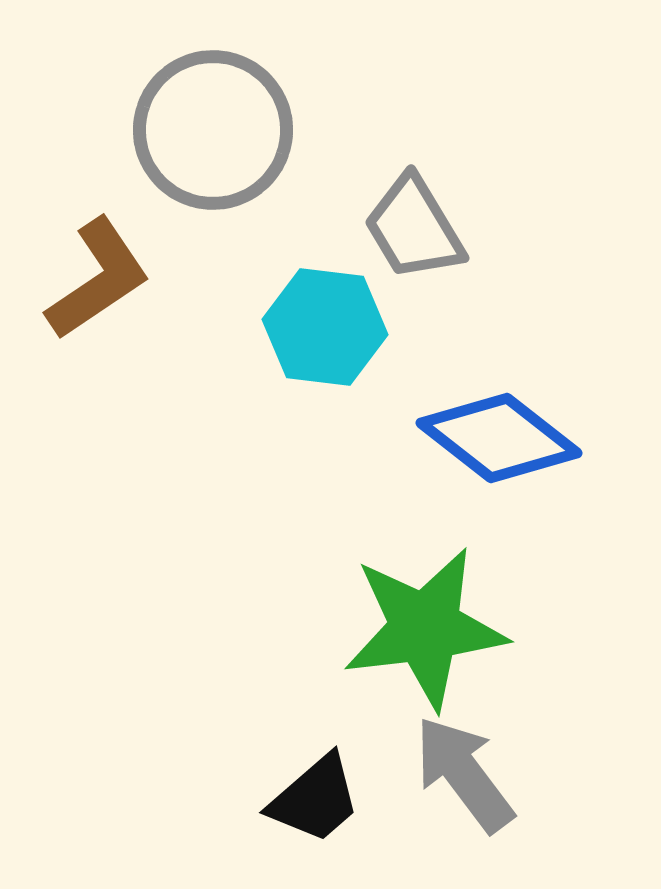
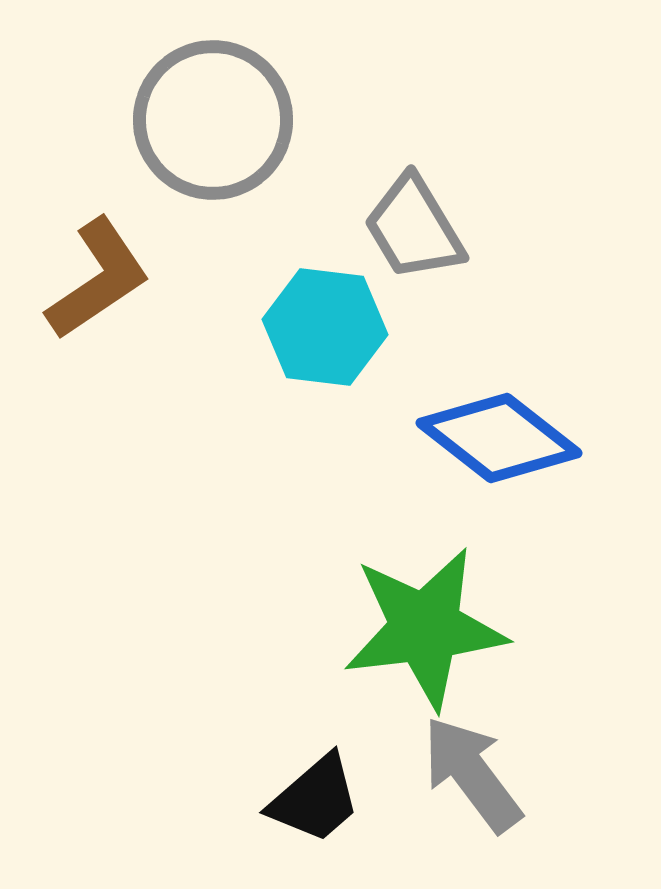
gray circle: moved 10 px up
gray arrow: moved 8 px right
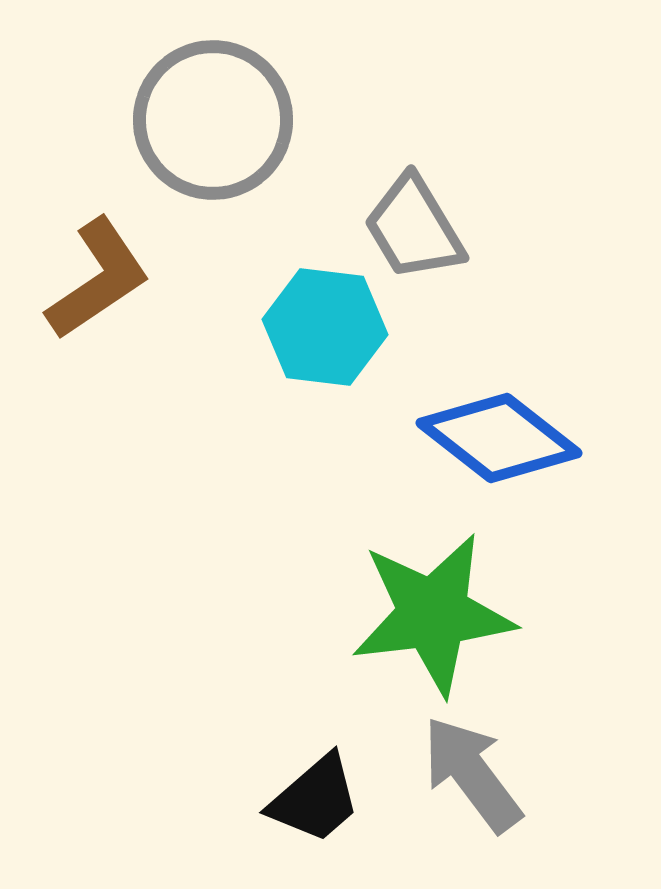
green star: moved 8 px right, 14 px up
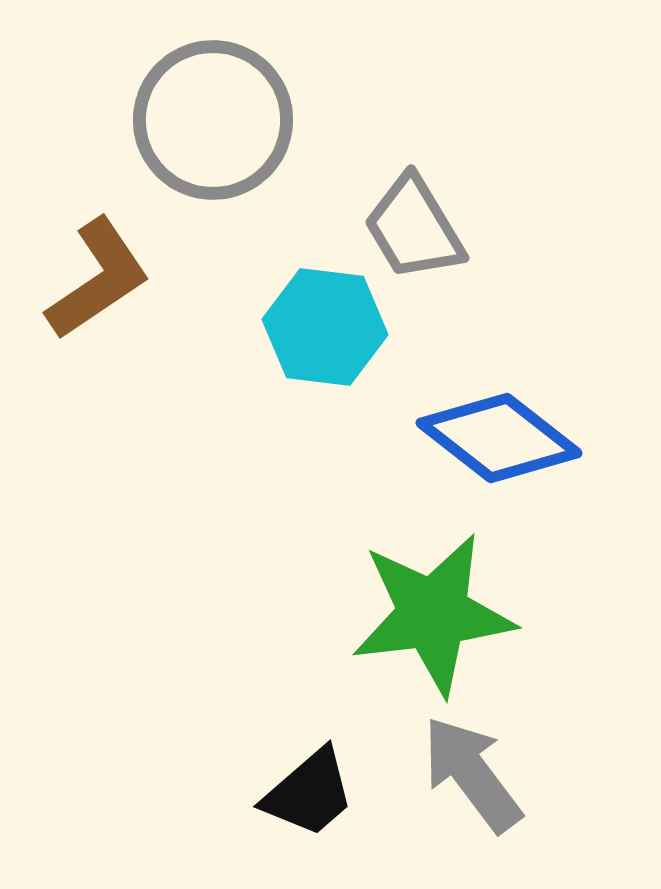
black trapezoid: moved 6 px left, 6 px up
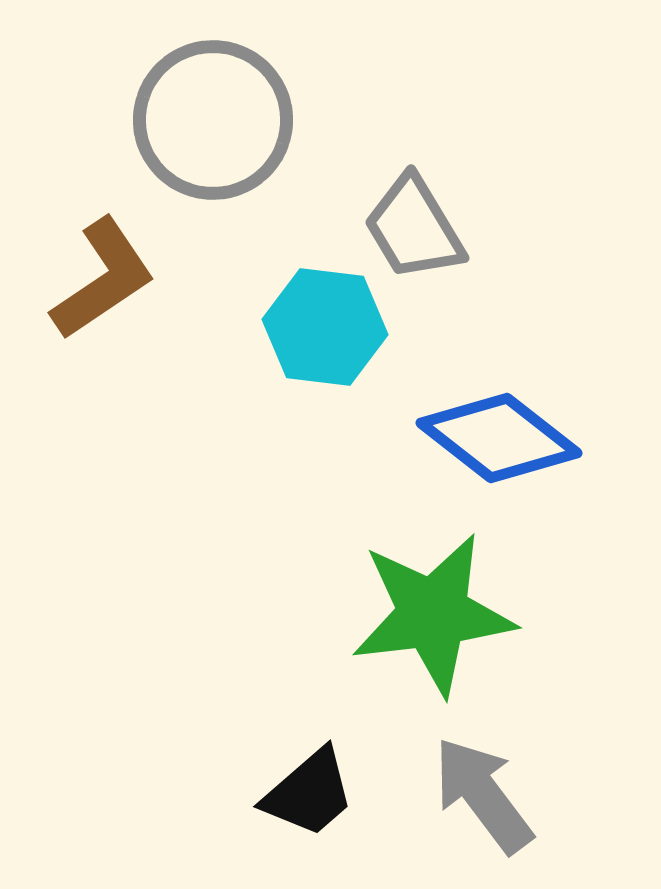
brown L-shape: moved 5 px right
gray arrow: moved 11 px right, 21 px down
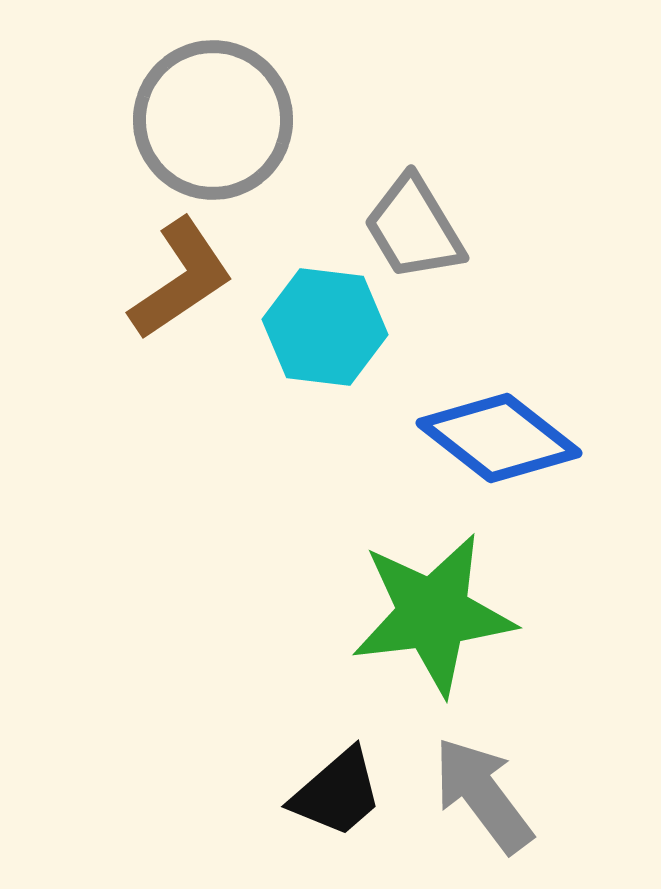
brown L-shape: moved 78 px right
black trapezoid: moved 28 px right
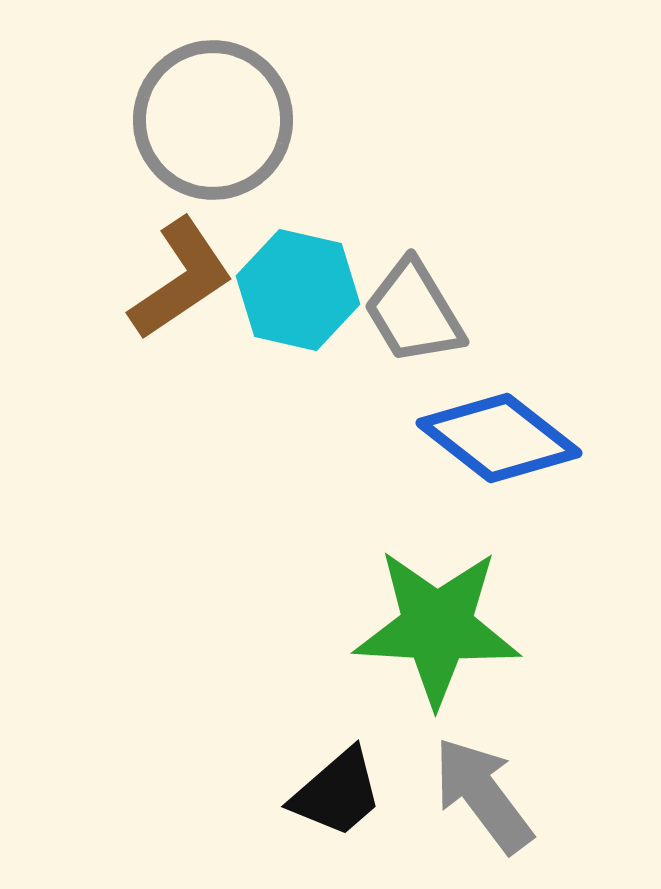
gray trapezoid: moved 84 px down
cyan hexagon: moved 27 px left, 37 px up; rotated 6 degrees clockwise
green star: moved 4 px right, 13 px down; rotated 10 degrees clockwise
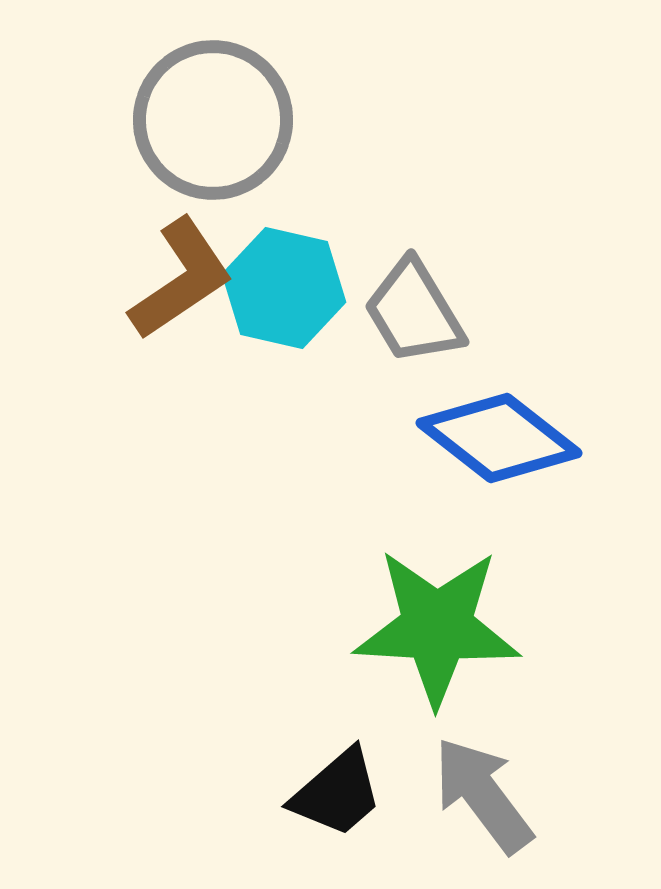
cyan hexagon: moved 14 px left, 2 px up
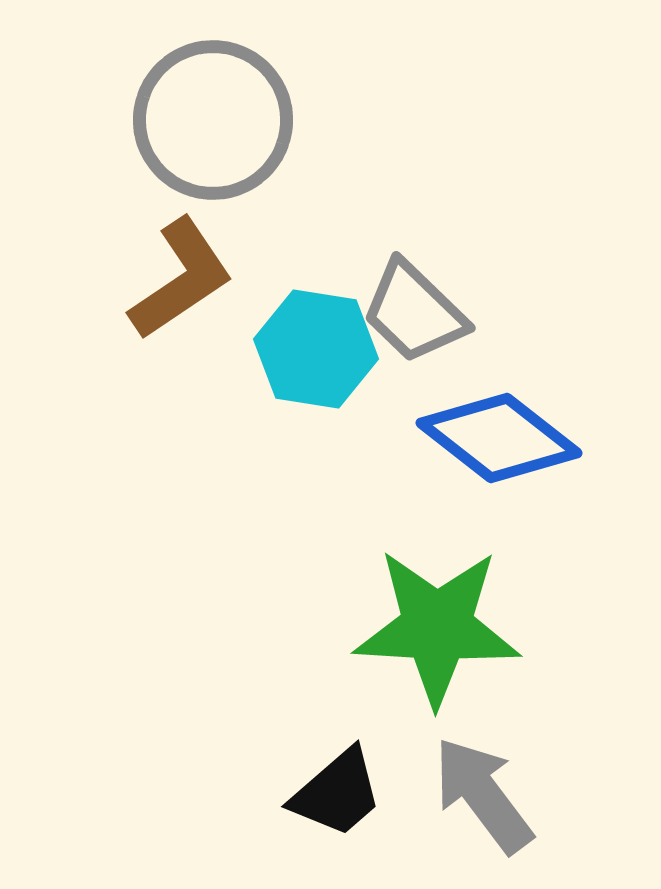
cyan hexagon: moved 32 px right, 61 px down; rotated 4 degrees counterclockwise
gray trapezoid: rotated 15 degrees counterclockwise
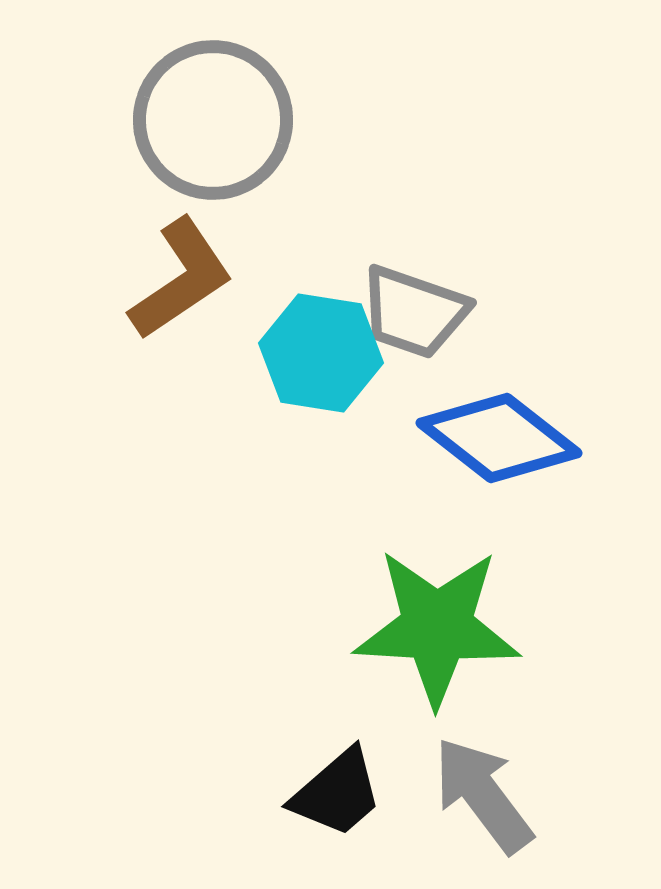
gray trapezoid: rotated 25 degrees counterclockwise
cyan hexagon: moved 5 px right, 4 px down
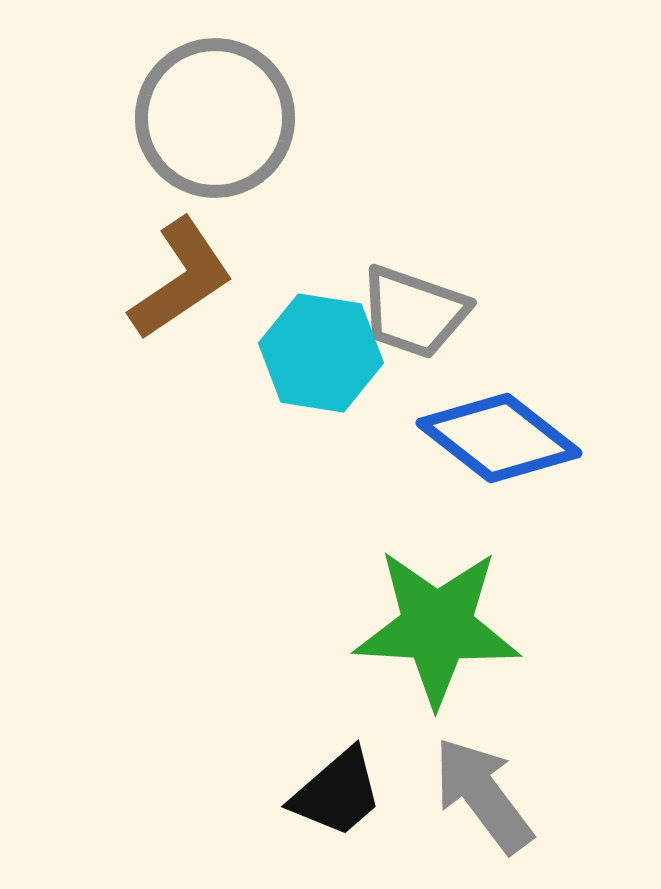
gray circle: moved 2 px right, 2 px up
